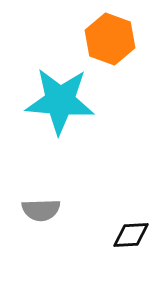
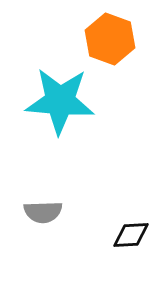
gray semicircle: moved 2 px right, 2 px down
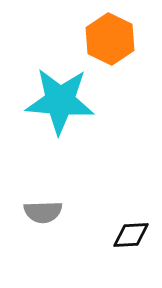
orange hexagon: rotated 6 degrees clockwise
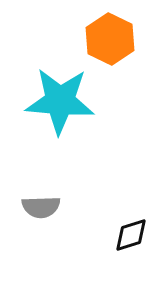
gray semicircle: moved 2 px left, 5 px up
black diamond: rotated 15 degrees counterclockwise
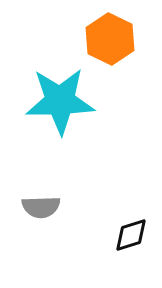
cyan star: rotated 6 degrees counterclockwise
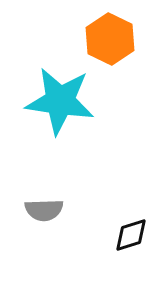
cyan star: rotated 10 degrees clockwise
gray semicircle: moved 3 px right, 3 px down
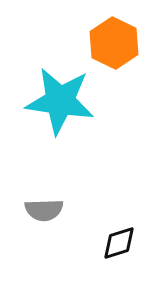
orange hexagon: moved 4 px right, 4 px down
black diamond: moved 12 px left, 8 px down
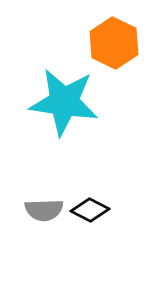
cyan star: moved 4 px right, 1 px down
black diamond: moved 29 px left, 33 px up; rotated 45 degrees clockwise
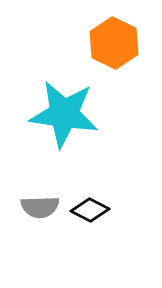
cyan star: moved 12 px down
gray semicircle: moved 4 px left, 3 px up
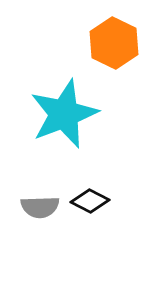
cyan star: rotated 30 degrees counterclockwise
black diamond: moved 9 px up
